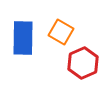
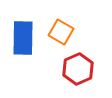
red hexagon: moved 5 px left, 6 px down
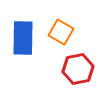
red hexagon: rotated 12 degrees clockwise
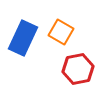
blue rectangle: rotated 24 degrees clockwise
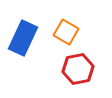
orange square: moved 5 px right
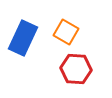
red hexagon: moved 2 px left; rotated 16 degrees clockwise
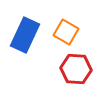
blue rectangle: moved 2 px right, 3 px up
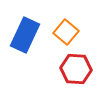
orange square: rotated 10 degrees clockwise
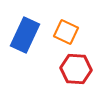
orange square: rotated 15 degrees counterclockwise
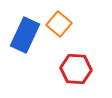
orange square: moved 7 px left, 8 px up; rotated 15 degrees clockwise
